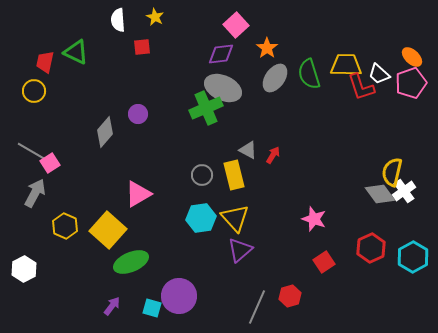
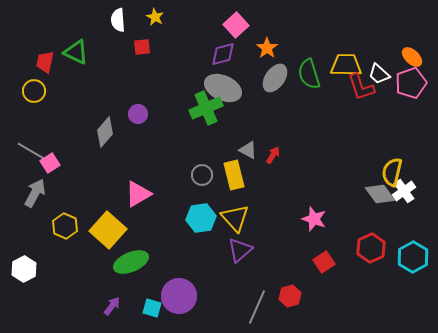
purple diamond at (221, 54): moved 2 px right; rotated 8 degrees counterclockwise
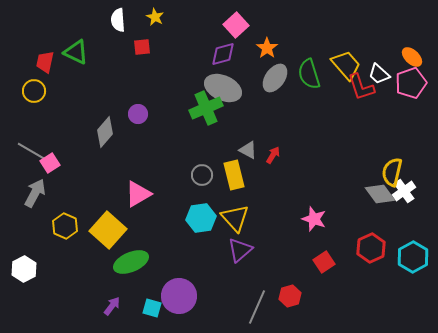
yellow trapezoid at (346, 65): rotated 48 degrees clockwise
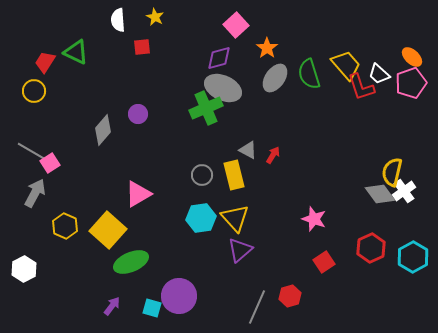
purple diamond at (223, 54): moved 4 px left, 4 px down
red trapezoid at (45, 62): rotated 20 degrees clockwise
gray diamond at (105, 132): moved 2 px left, 2 px up
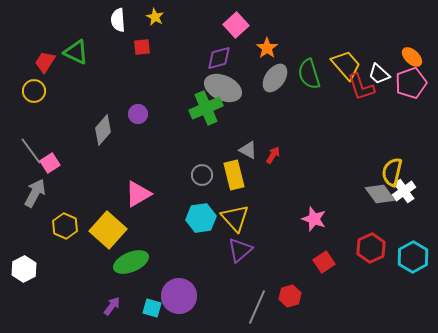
gray line at (31, 151): rotated 24 degrees clockwise
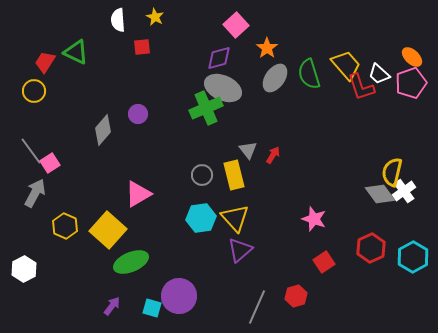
gray triangle at (248, 150): rotated 24 degrees clockwise
red hexagon at (290, 296): moved 6 px right
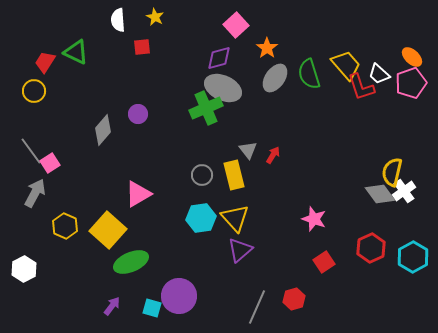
red hexagon at (296, 296): moved 2 px left, 3 px down
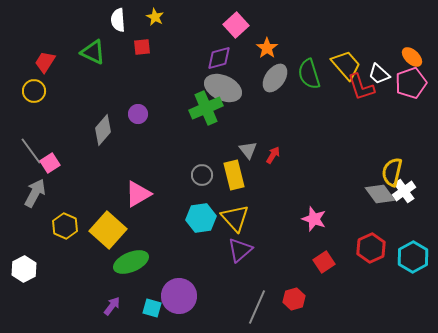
green triangle at (76, 52): moved 17 px right
